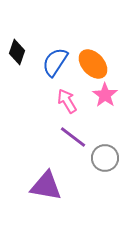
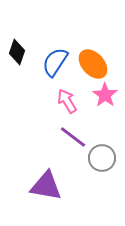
gray circle: moved 3 px left
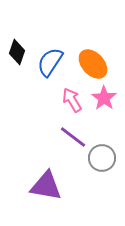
blue semicircle: moved 5 px left
pink star: moved 1 px left, 3 px down
pink arrow: moved 5 px right, 1 px up
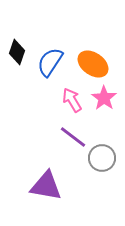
orange ellipse: rotated 12 degrees counterclockwise
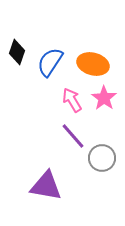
orange ellipse: rotated 20 degrees counterclockwise
purple line: moved 1 px up; rotated 12 degrees clockwise
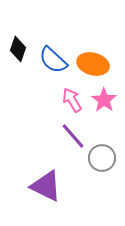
black diamond: moved 1 px right, 3 px up
blue semicircle: moved 3 px right, 2 px up; rotated 80 degrees counterclockwise
pink star: moved 2 px down
purple triangle: rotated 16 degrees clockwise
